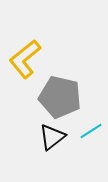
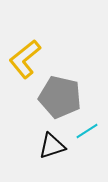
cyan line: moved 4 px left
black triangle: moved 9 px down; rotated 20 degrees clockwise
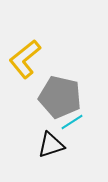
cyan line: moved 15 px left, 9 px up
black triangle: moved 1 px left, 1 px up
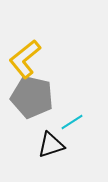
gray pentagon: moved 28 px left
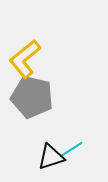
cyan line: moved 27 px down
black triangle: moved 12 px down
